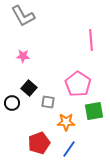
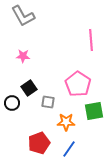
black square: rotated 14 degrees clockwise
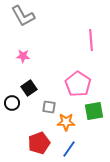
gray square: moved 1 px right, 5 px down
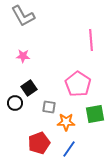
black circle: moved 3 px right
green square: moved 1 px right, 3 px down
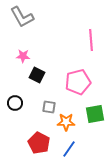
gray L-shape: moved 1 px left, 1 px down
pink pentagon: moved 2 px up; rotated 25 degrees clockwise
black square: moved 8 px right, 13 px up; rotated 28 degrees counterclockwise
red pentagon: rotated 25 degrees counterclockwise
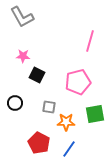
pink line: moved 1 px left, 1 px down; rotated 20 degrees clockwise
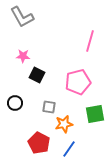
orange star: moved 2 px left, 2 px down; rotated 12 degrees counterclockwise
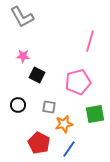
black circle: moved 3 px right, 2 px down
